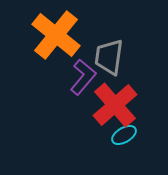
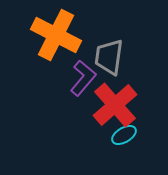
orange cross: rotated 12 degrees counterclockwise
purple L-shape: moved 1 px down
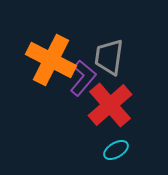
orange cross: moved 5 px left, 25 px down
red cross: moved 5 px left
cyan ellipse: moved 8 px left, 15 px down
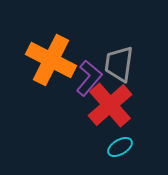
gray trapezoid: moved 10 px right, 7 px down
purple L-shape: moved 6 px right
cyan ellipse: moved 4 px right, 3 px up
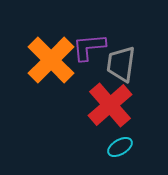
orange cross: rotated 18 degrees clockwise
gray trapezoid: moved 2 px right
purple L-shape: moved 31 px up; rotated 135 degrees counterclockwise
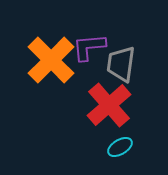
red cross: moved 1 px left
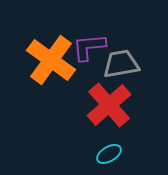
orange cross: rotated 9 degrees counterclockwise
gray trapezoid: rotated 72 degrees clockwise
cyan ellipse: moved 11 px left, 7 px down
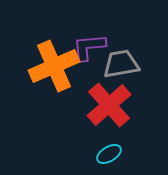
orange cross: moved 3 px right, 6 px down; rotated 30 degrees clockwise
